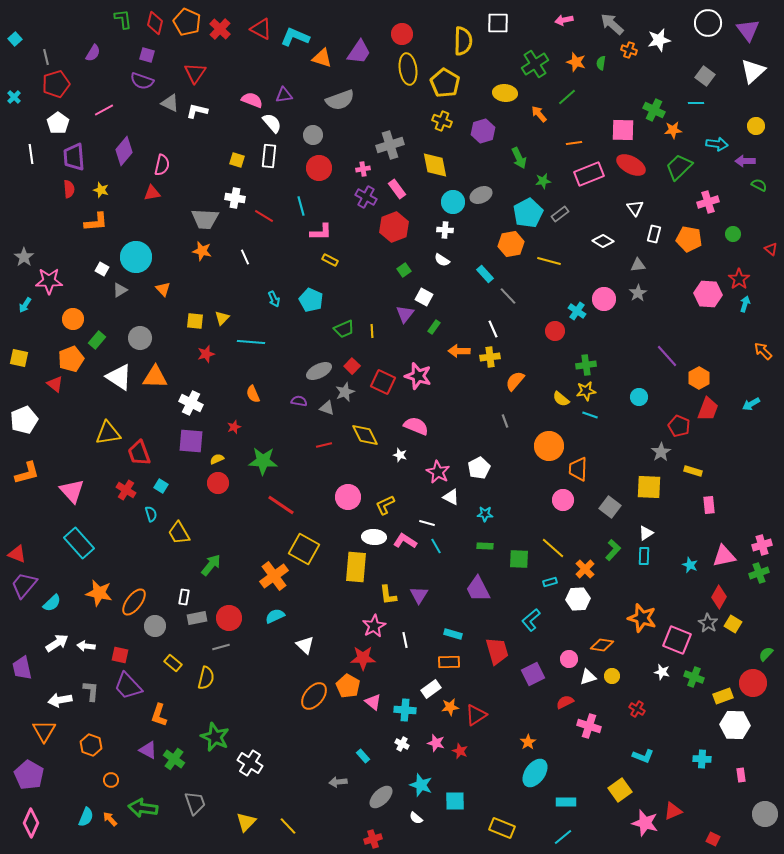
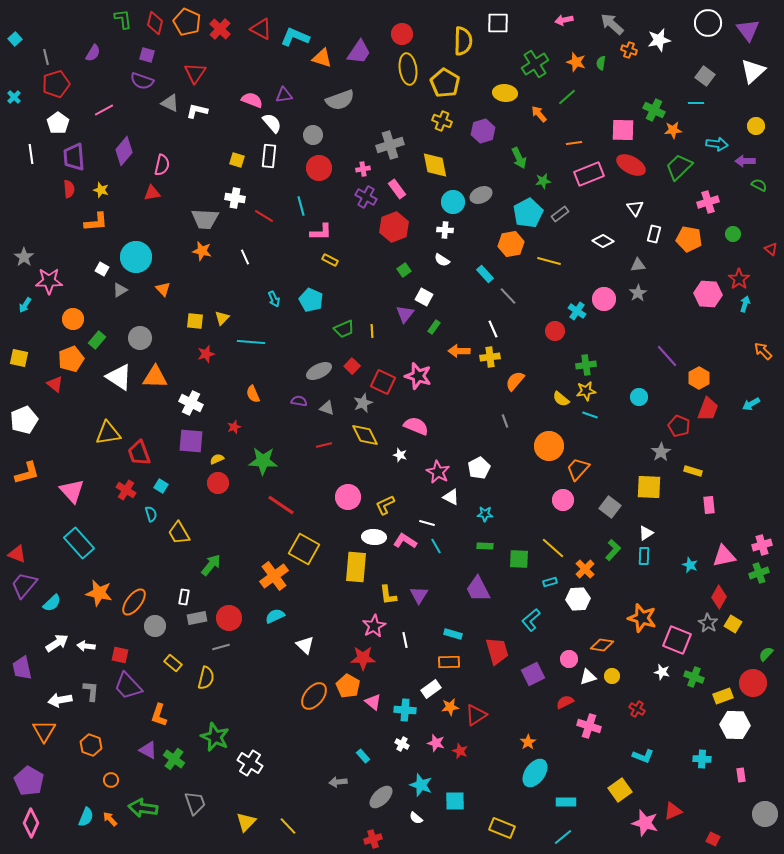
gray star at (345, 392): moved 18 px right, 11 px down
orange trapezoid at (578, 469): rotated 40 degrees clockwise
purple pentagon at (29, 775): moved 6 px down
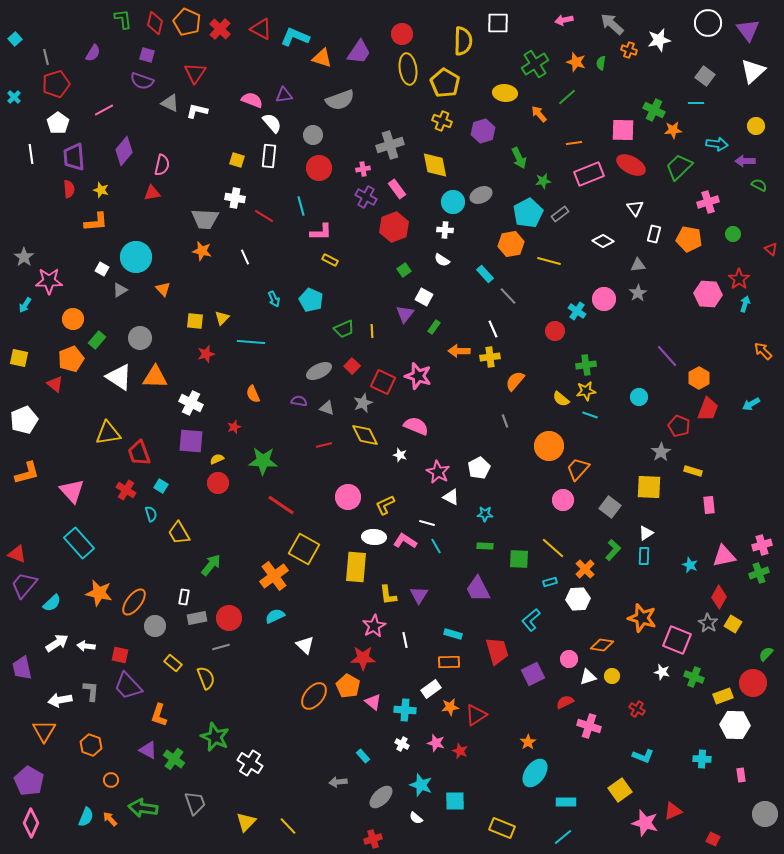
yellow semicircle at (206, 678): rotated 35 degrees counterclockwise
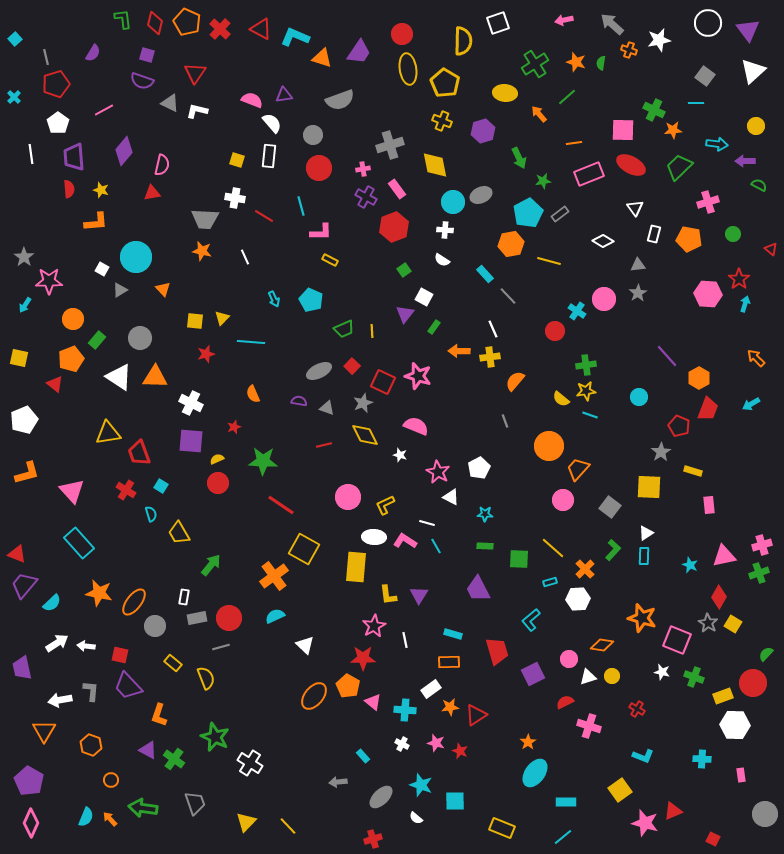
white square at (498, 23): rotated 20 degrees counterclockwise
orange arrow at (763, 351): moved 7 px left, 7 px down
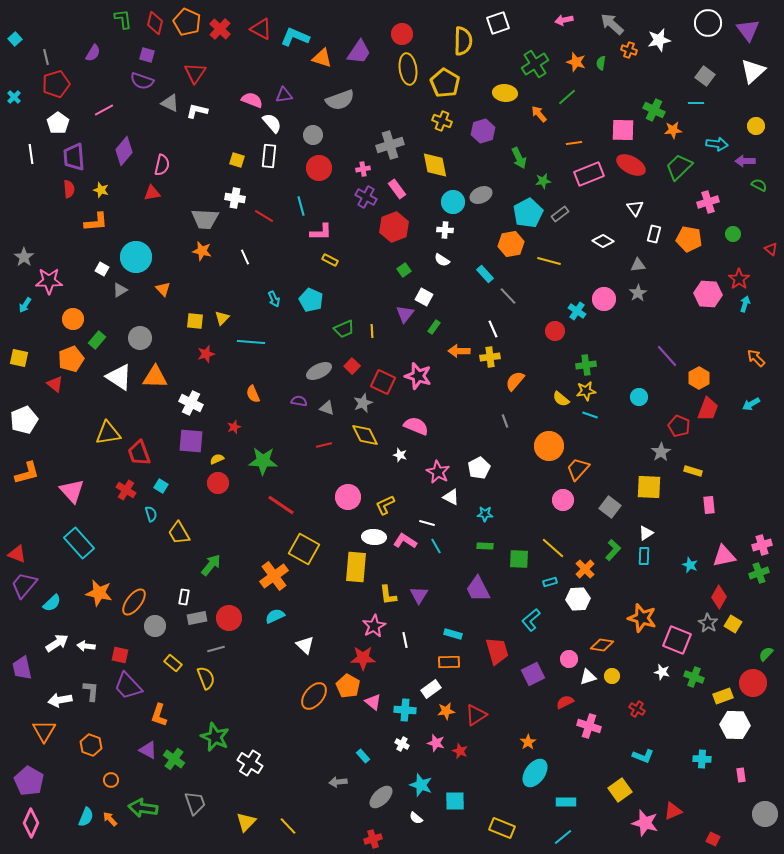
gray line at (221, 647): moved 5 px left, 2 px down
orange star at (450, 707): moved 4 px left, 4 px down
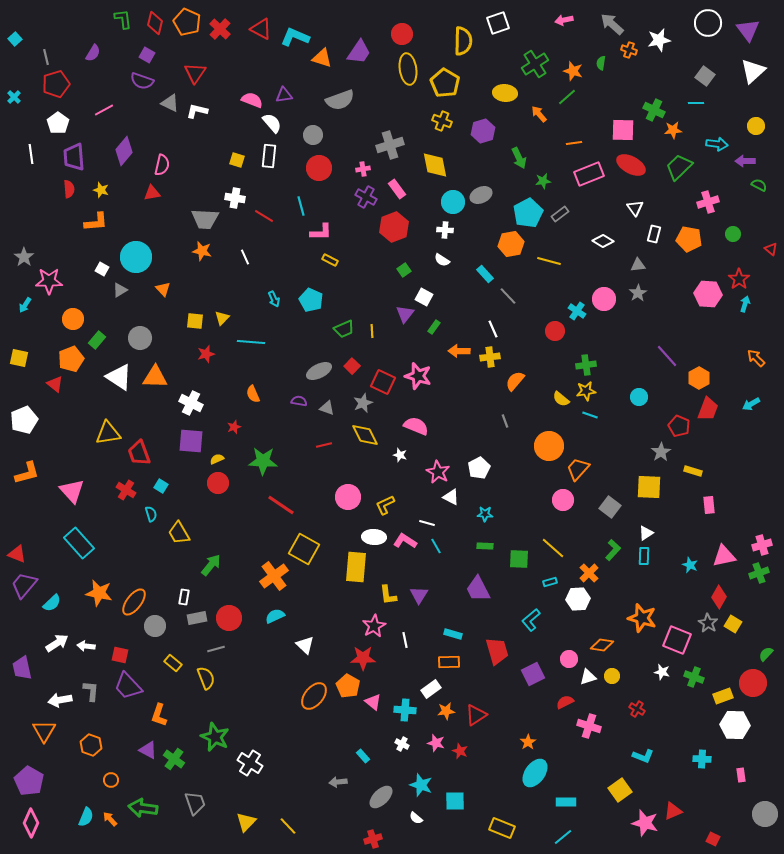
purple square at (147, 55): rotated 14 degrees clockwise
orange star at (576, 62): moved 3 px left, 9 px down
orange cross at (585, 569): moved 4 px right, 4 px down
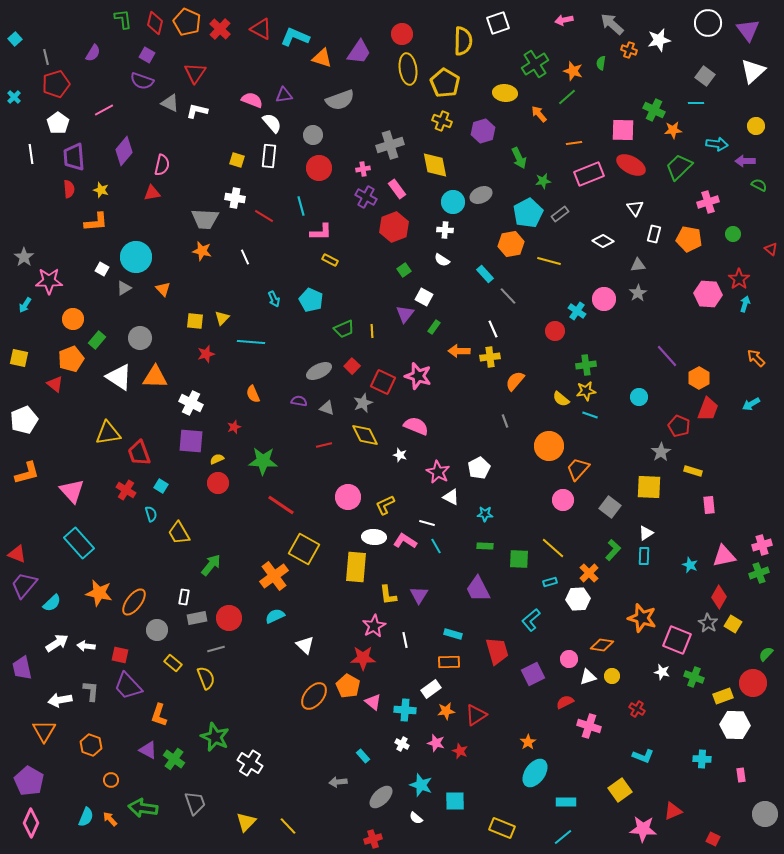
gray triangle at (120, 290): moved 4 px right, 2 px up
gray circle at (155, 626): moved 2 px right, 4 px down
pink star at (645, 823): moved 2 px left, 6 px down; rotated 12 degrees counterclockwise
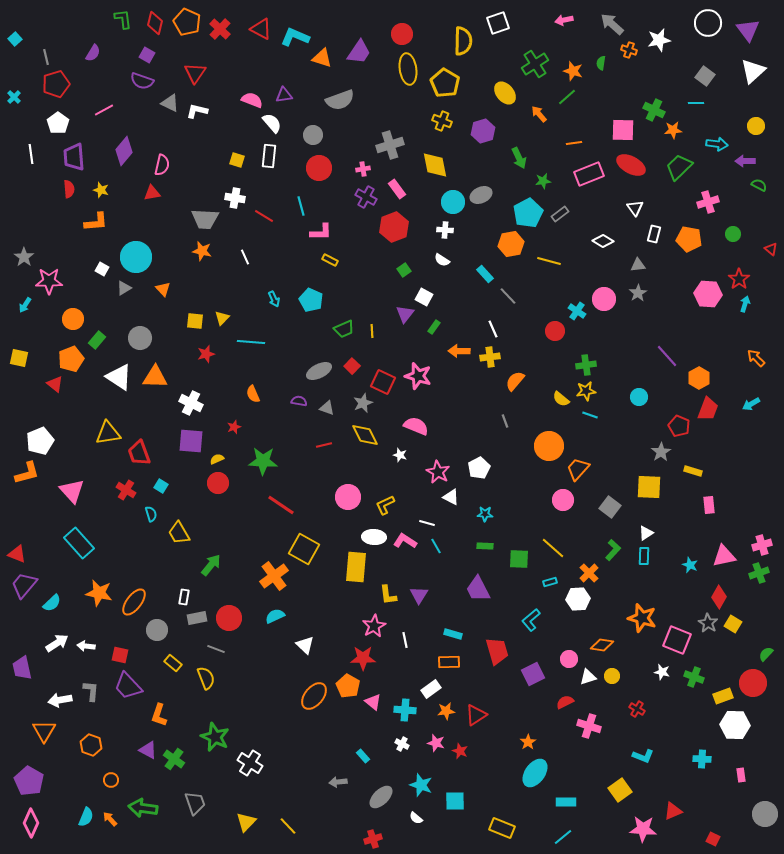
yellow ellipse at (505, 93): rotated 45 degrees clockwise
white pentagon at (24, 420): moved 16 px right, 21 px down
gray line at (216, 649): rotated 36 degrees clockwise
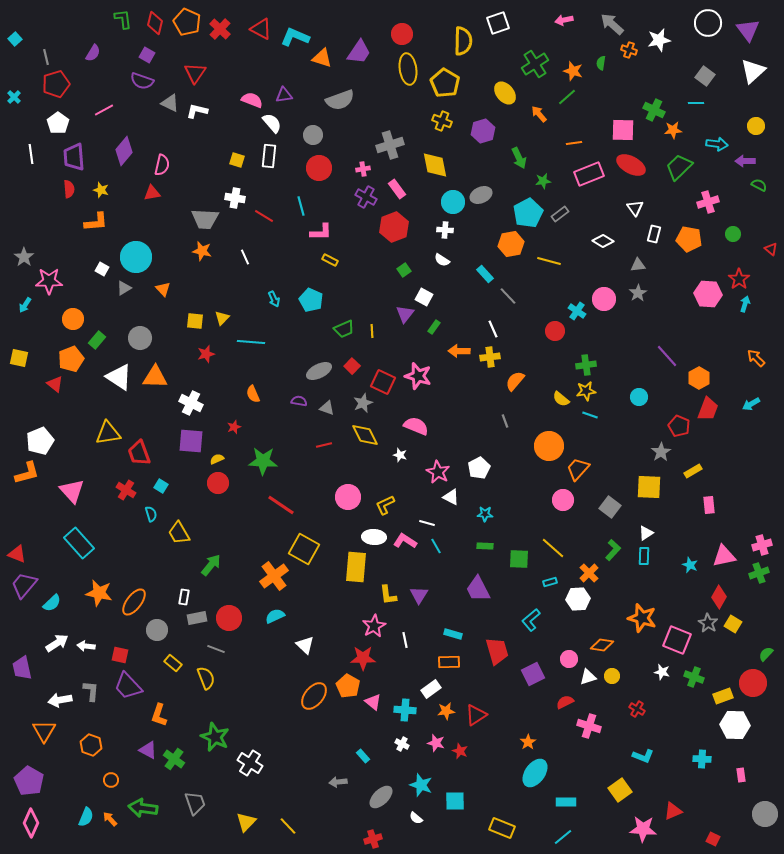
yellow rectangle at (693, 471): rotated 48 degrees counterclockwise
